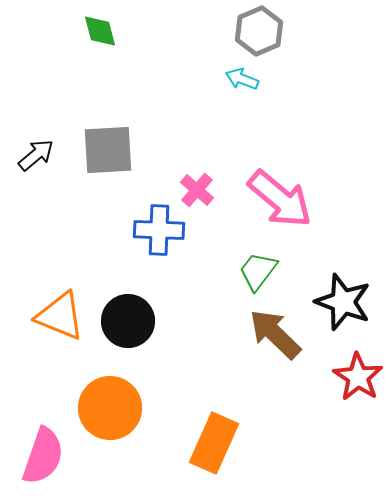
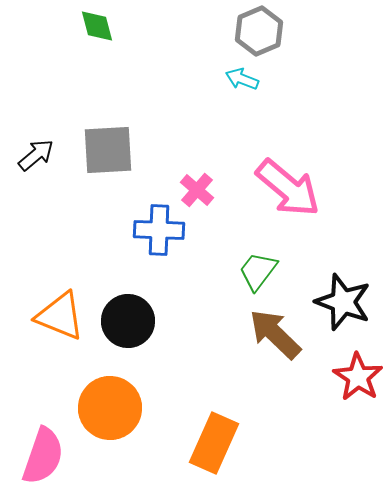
green diamond: moved 3 px left, 5 px up
pink arrow: moved 8 px right, 11 px up
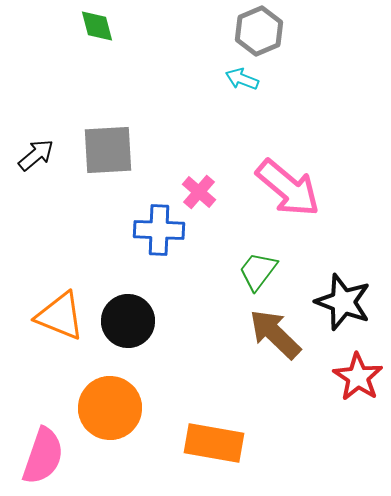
pink cross: moved 2 px right, 2 px down
orange rectangle: rotated 76 degrees clockwise
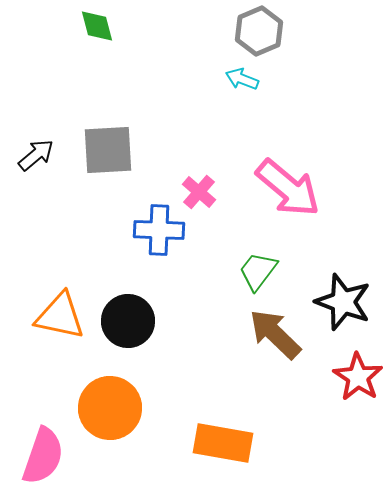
orange triangle: rotated 10 degrees counterclockwise
orange rectangle: moved 9 px right
